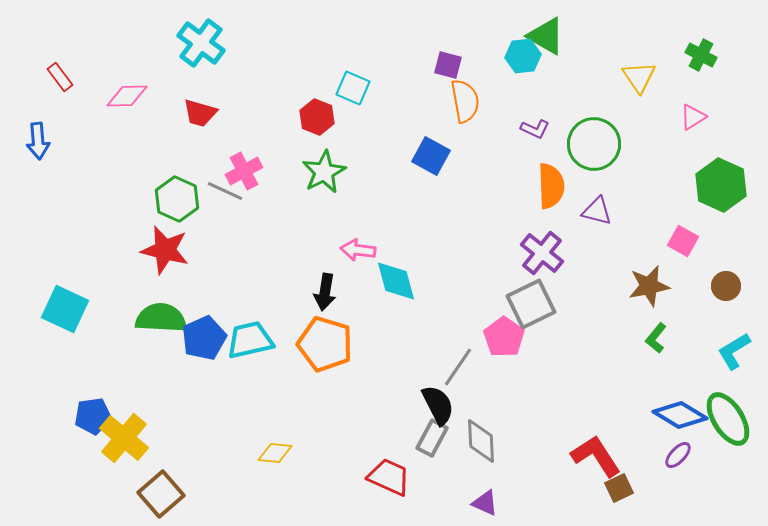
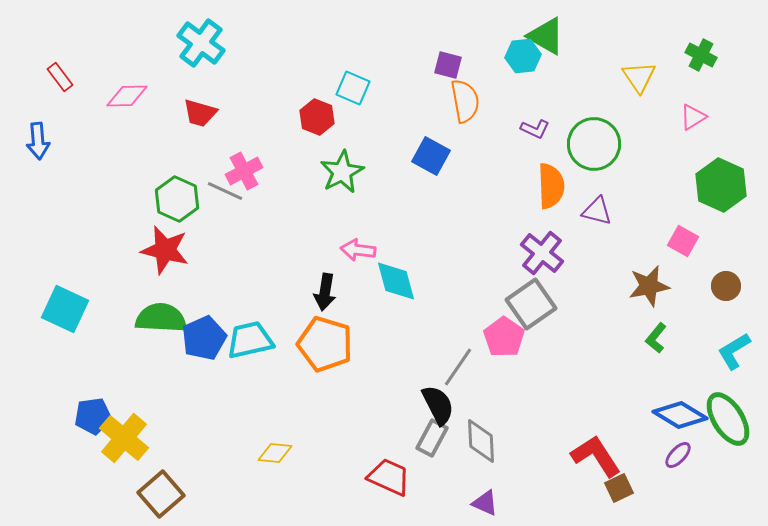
green star at (324, 172): moved 18 px right
gray square at (531, 304): rotated 9 degrees counterclockwise
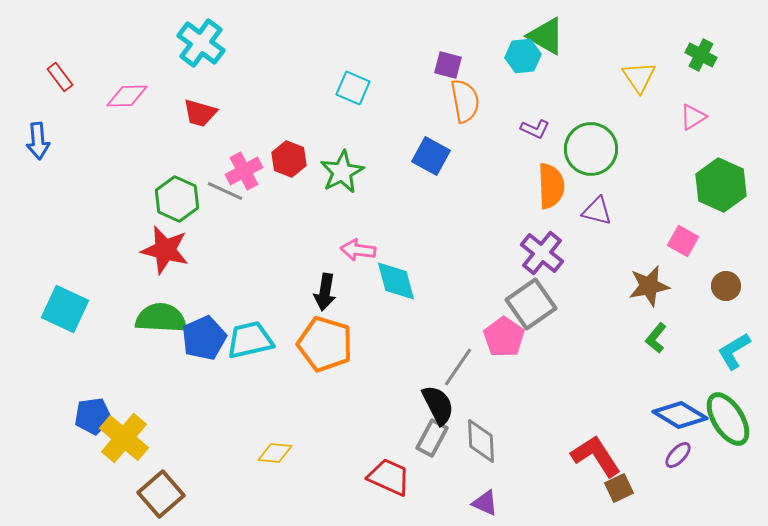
red hexagon at (317, 117): moved 28 px left, 42 px down
green circle at (594, 144): moved 3 px left, 5 px down
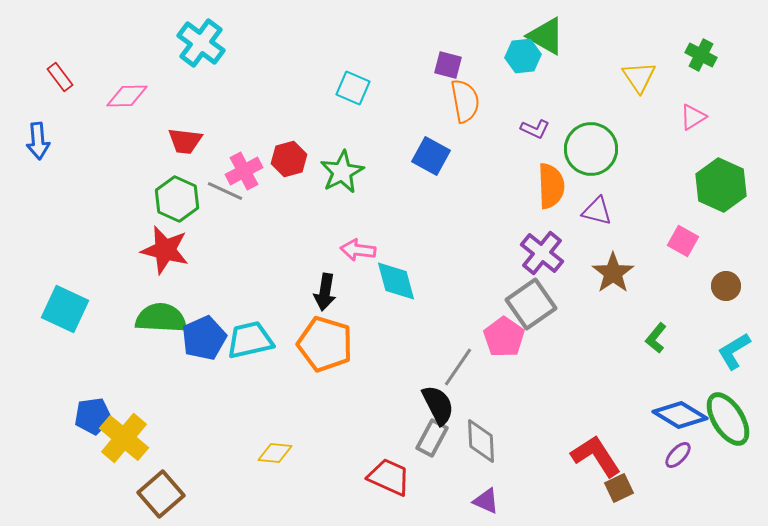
red trapezoid at (200, 113): moved 15 px left, 28 px down; rotated 9 degrees counterclockwise
red hexagon at (289, 159): rotated 24 degrees clockwise
brown star at (649, 286): moved 36 px left, 13 px up; rotated 24 degrees counterclockwise
purple triangle at (485, 503): moved 1 px right, 2 px up
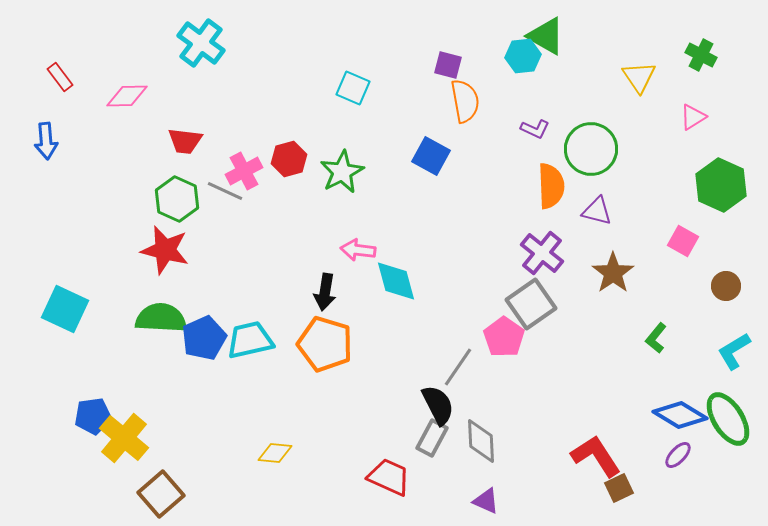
blue arrow at (38, 141): moved 8 px right
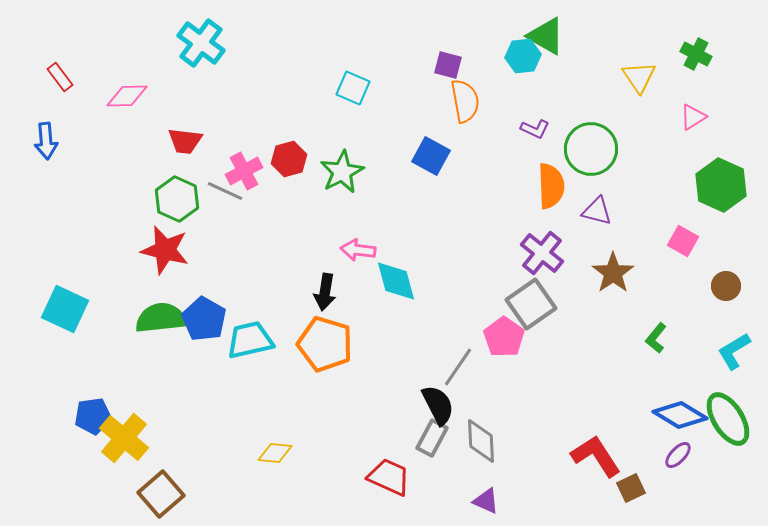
green cross at (701, 55): moved 5 px left, 1 px up
green semicircle at (161, 318): rotated 9 degrees counterclockwise
blue pentagon at (204, 338): moved 19 px up; rotated 18 degrees counterclockwise
brown square at (619, 488): moved 12 px right
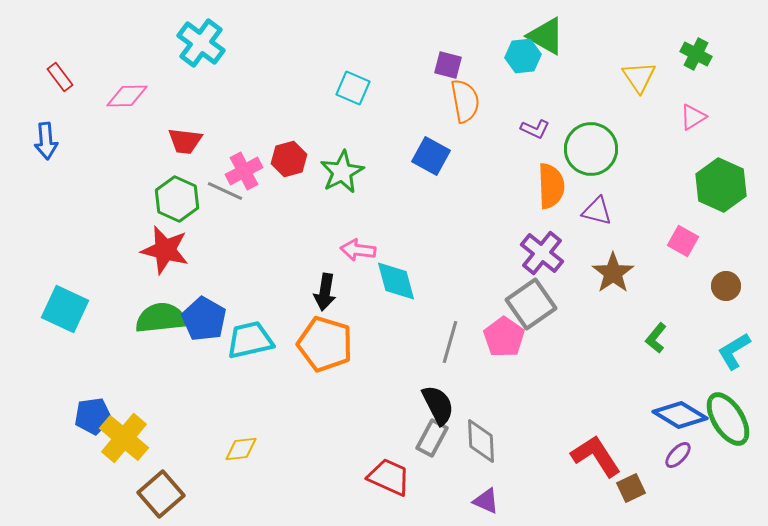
gray line at (458, 367): moved 8 px left, 25 px up; rotated 18 degrees counterclockwise
yellow diamond at (275, 453): moved 34 px left, 4 px up; rotated 12 degrees counterclockwise
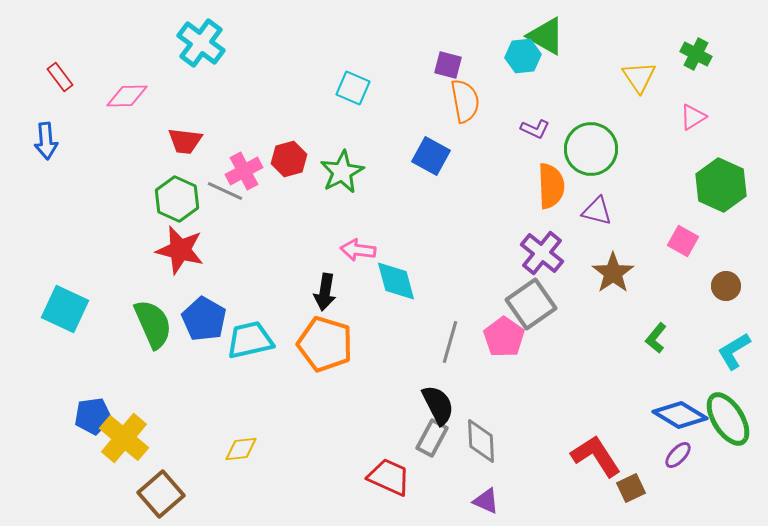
red star at (165, 250): moved 15 px right
green semicircle at (161, 318): moved 8 px left, 6 px down; rotated 72 degrees clockwise
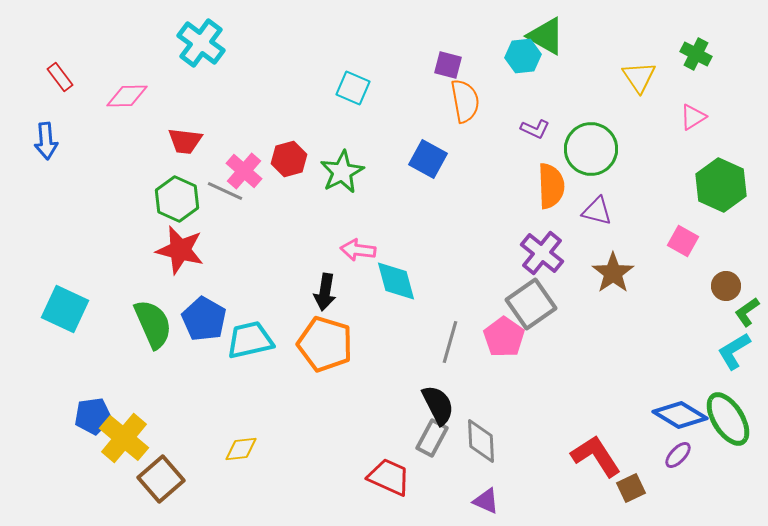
blue square at (431, 156): moved 3 px left, 3 px down
pink cross at (244, 171): rotated 21 degrees counterclockwise
green L-shape at (656, 338): moved 91 px right, 26 px up; rotated 16 degrees clockwise
brown square at (161, 494): moved 15 px up
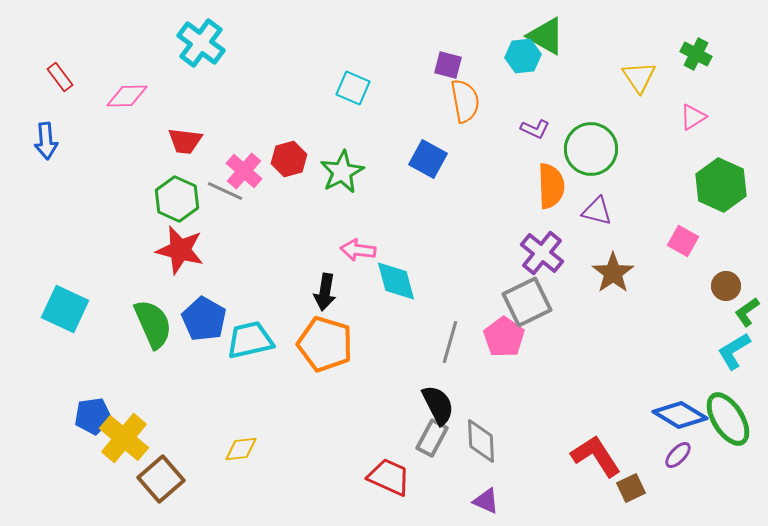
gray square at (531, 304): moved 4 px left, 2 px up; rotated 9 degrees clockwise
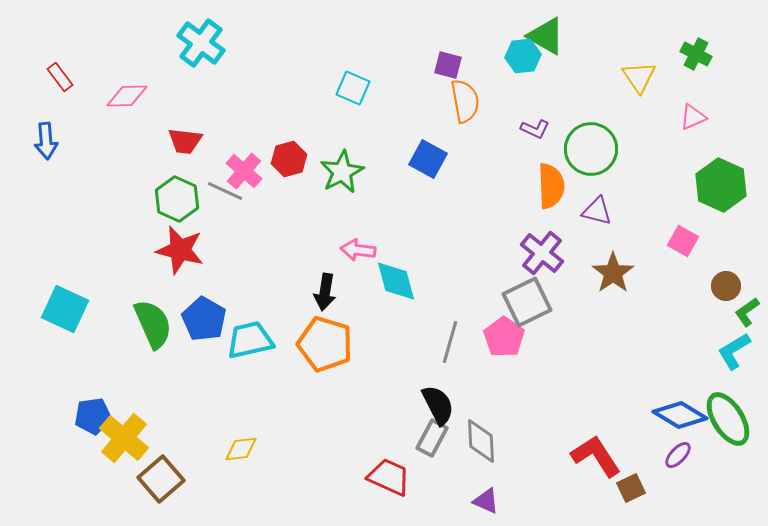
pink triangle at (693, 117): rotated 8 degrees clockwise
